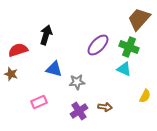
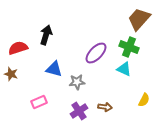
purple ellipse: moved 2 px left, 8 px down
red semicircle: moved 2 px up
yellow semicircle: moved 1 px left, 4 px down
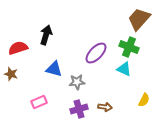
purple cross: moved 2 px up; rotated 18 degrees clockwise
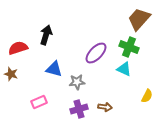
yellow semicircle: moved 3 px right, 4 px up
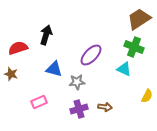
brown trapezoid: rotated 15 degrees clockwise
green cross: moved 5 px right
purple ellipse: moved 5 px left, 2 px down
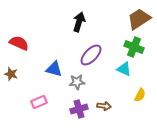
black arrow: moved 33 px right, 13 px up
red semicircle: moved 1 px right, 5 px up; rotated 42 degrees clockwise
yellow semicircle: moved 7 px left, 1 px up
brown arrow: moved 1 px left, 1 px up
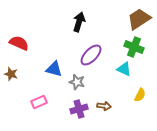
gray star: rotated 21 degrees clockwise
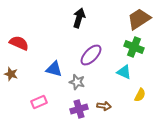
black arrow: moved 4 px up
cyan triangle: moved 3 px down
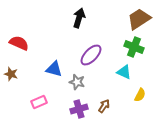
brown arrow: rotated 64 degrees counterclockwise
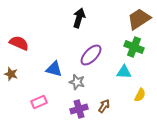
cyan triangle: rotated 21 degrees counterclockwise
